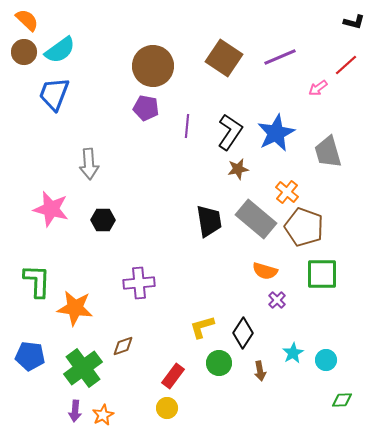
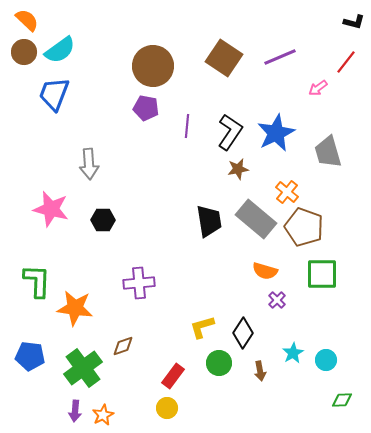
red line at (346, 65): moved 3 px up; rotated 10 degrees counterclockwise
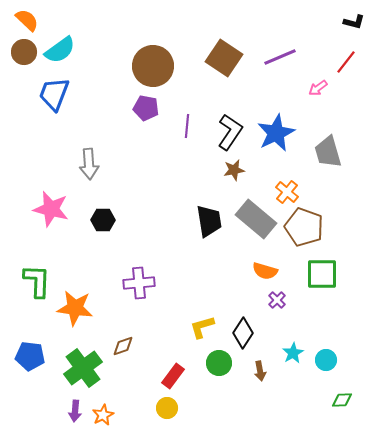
brown star at (238, 169): moved 4 px left, 1 px down
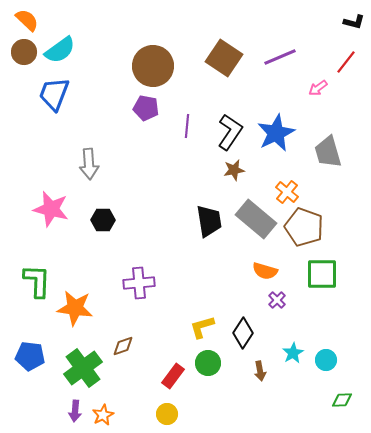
green circle at (219, 363): moved 11 px left
yellow circle at (167, 408): moved 6 px down
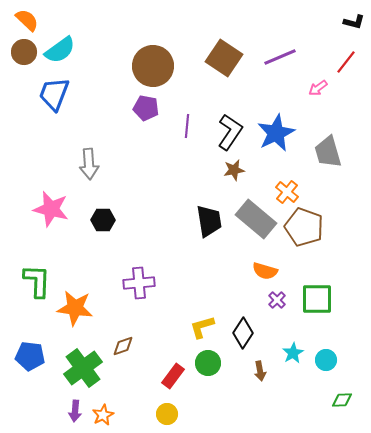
green square at (322, 274): moved 5 px left, 25 px down
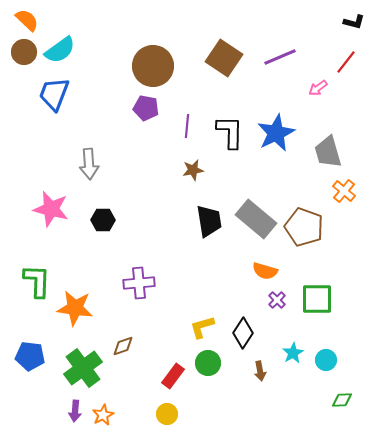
black L-shape at (230, 132): rotated 33 degrees counterclockwise
brown star at (234, 170): moved 41 px left
orange cross at (287, 192): moved 57 px right, 1 px up
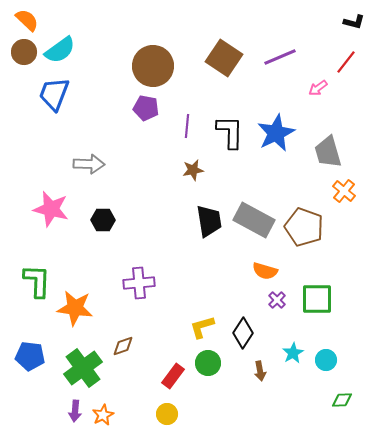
gray arrow at (89, 164): rotated 84 degrees counterclockwise
gray rectangle at (256, 219): moved 2 px left, 1 px down; rotated 12 degrees counterclockwise
